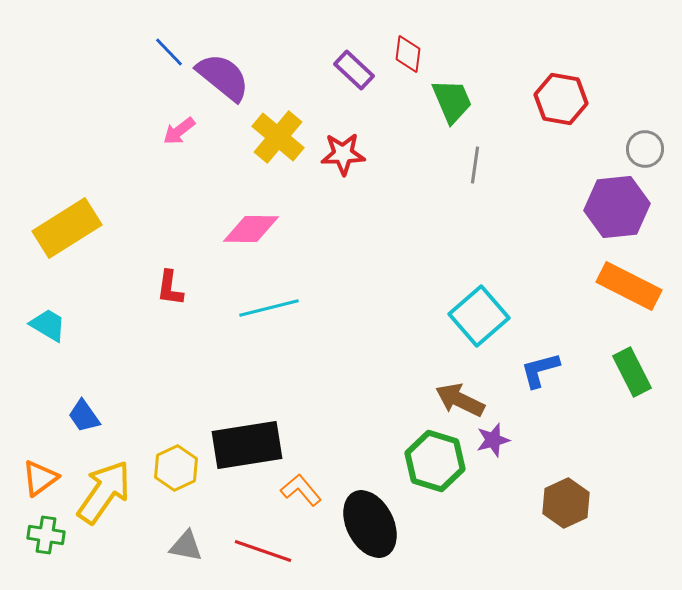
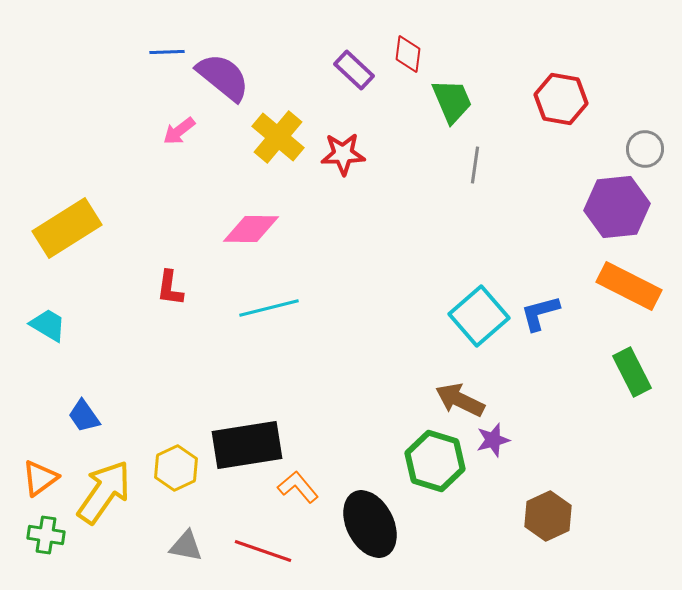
blue line: moved 2 px left; rotated 48 degrees counterclockwise
blue L-shape: moved 57 px up
orange L-shape: moved 3 px left, 3 px up
brown hexagon: moved 18 px left, 13 px down
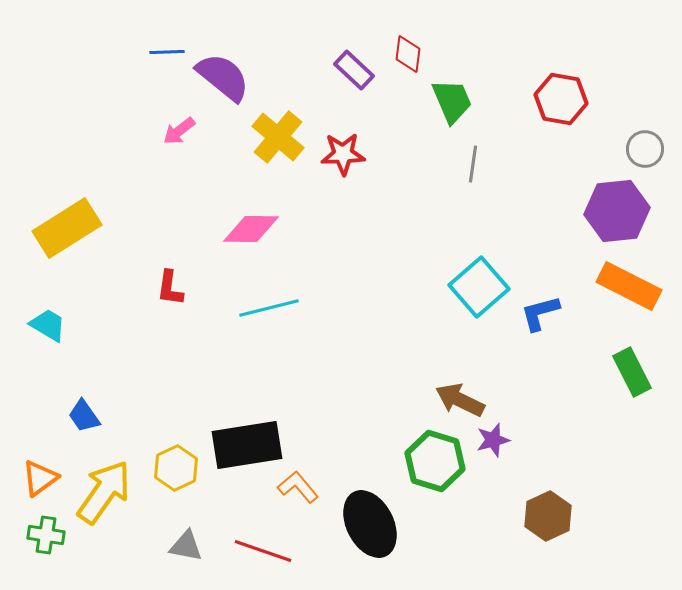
gray line: moved 2 px left, 1 px up
purple hexagon: moved 4 px down
cyan square: moved 29 px up
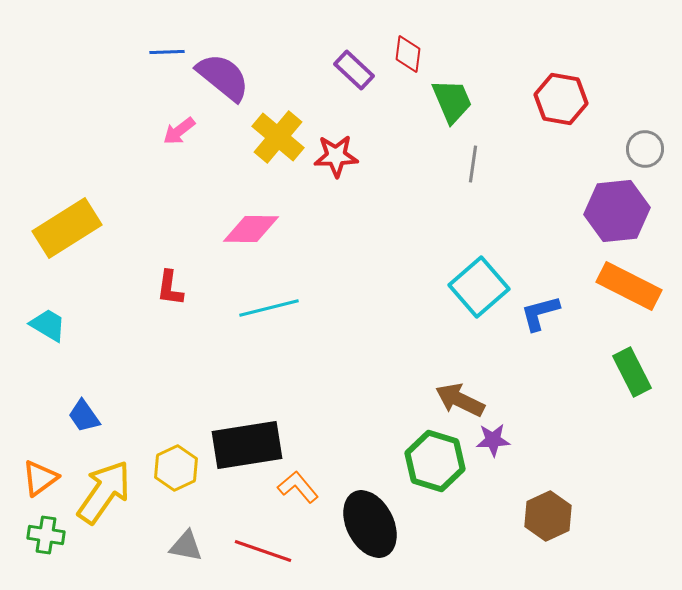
red star: moved 7 px left, 2 px down
purple star: rotated 12 degrees clockwise
